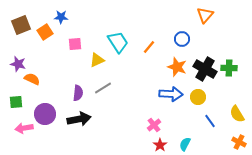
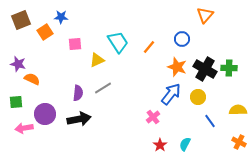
brown square: moved 5 px up
blue arrow: rotated 55 degrees counterclockwise
yellow semicircle: moved 1 px right, 4 px up; rotated 120 degrees clockwise
pink cross: moved 1 px left, 8 px up
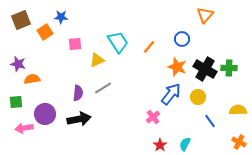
orange semicircle: rotated 35 degrees counterclockwise
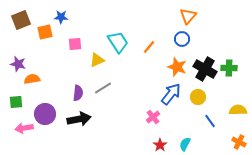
orange triangle: moved 17 px left, 1 px down
orange square: rotated 21 degrees clockwise
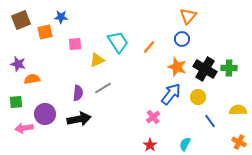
red star: moved 10 px left
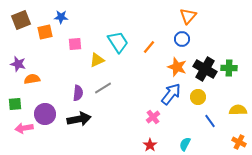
green square: moved 1 px left, 2 px down
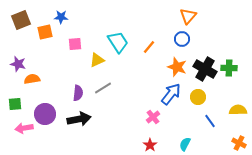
orange cross: moved 1 px down
